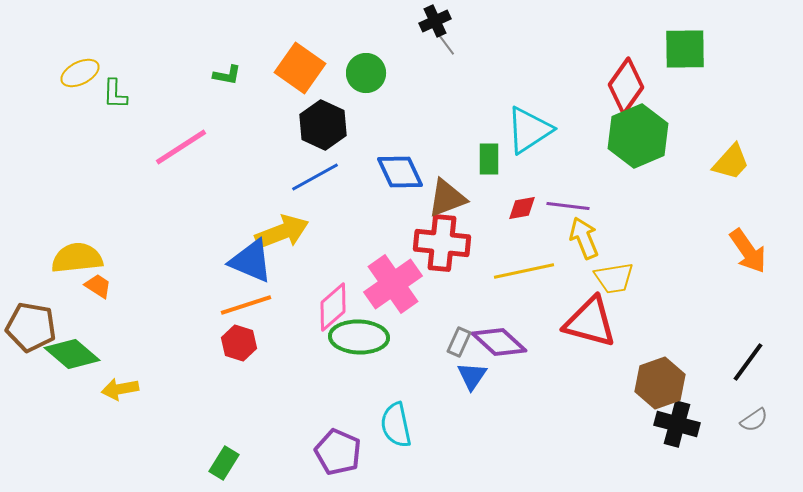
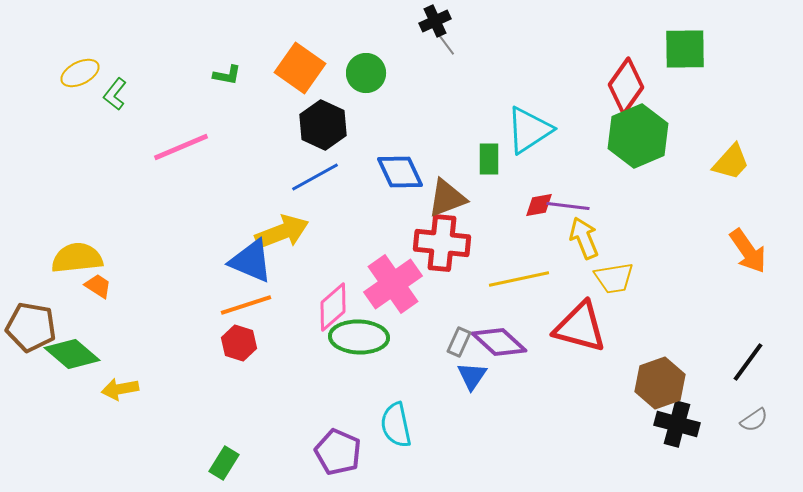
green L-shape at (115, 94): rotated 36 degrees clockwise
pink line at (181, 147): rotated 10 degrees clockwise
red diamond at (522, 208): moved 17 px right, 3 px up
yellow line at (524, 271): moved 5 px left, 8 px down
red triangle at (590, 322): moved 10 px left, 5 px down
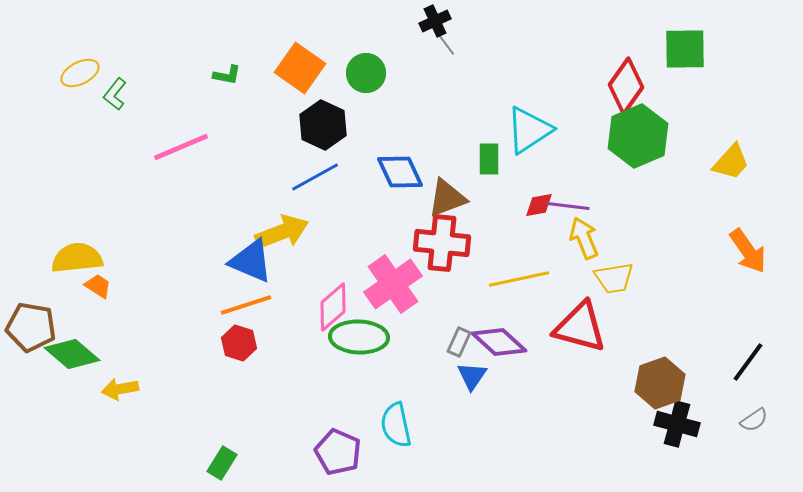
green rectangle at (224, 463): moved 2 px left
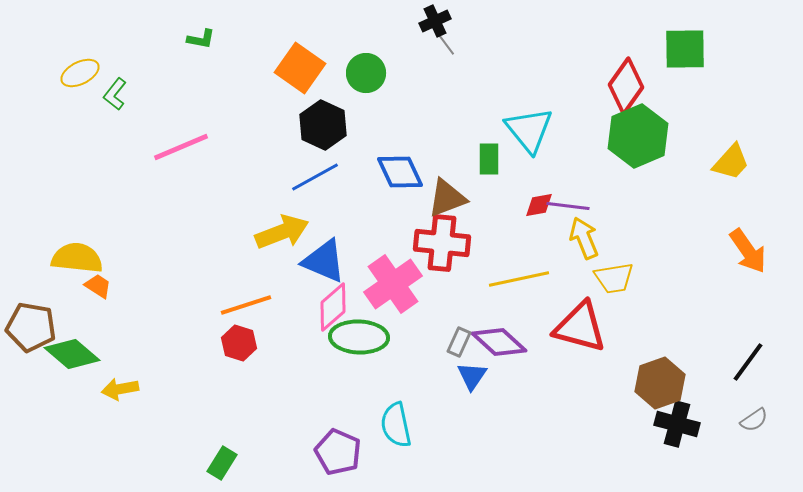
green L-shape at (227, 75): moved 26 px left, 36 px up
cyan triangle at (529, 130): rotated 36 degrees counterclockwise
yellow semicircle at (77, 258): rotated 12 degrees clockwise
blue triangle at (251, 261): moved 73 px right
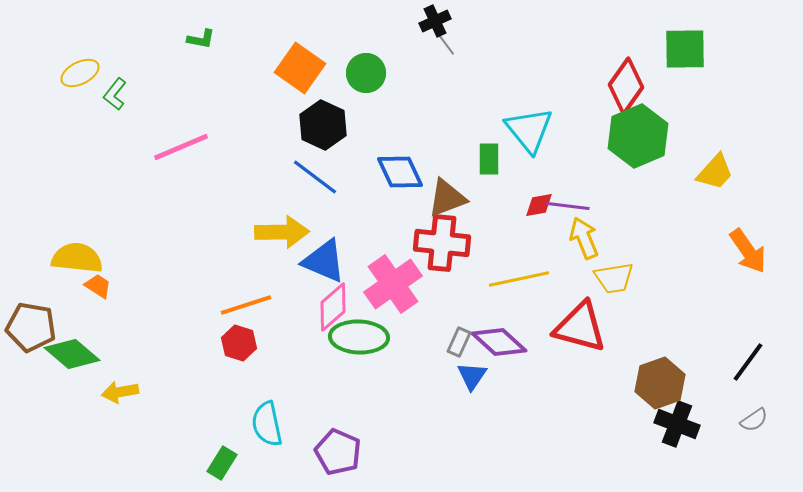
yellow trapezoid at (731, 162): moved 16 px left, 10 px down
blue line at (315, 177): rotated 66 degrees clockwise
yellow arrow at (282, 232): rotated 20 degrees clockwise
yellow arrow at (120, 389): moved 3 px down
black cross at (677, 424): rotated 6 degrees clockwise
cyan semicircle at (396, 425): moved 129 px left, 1 px up
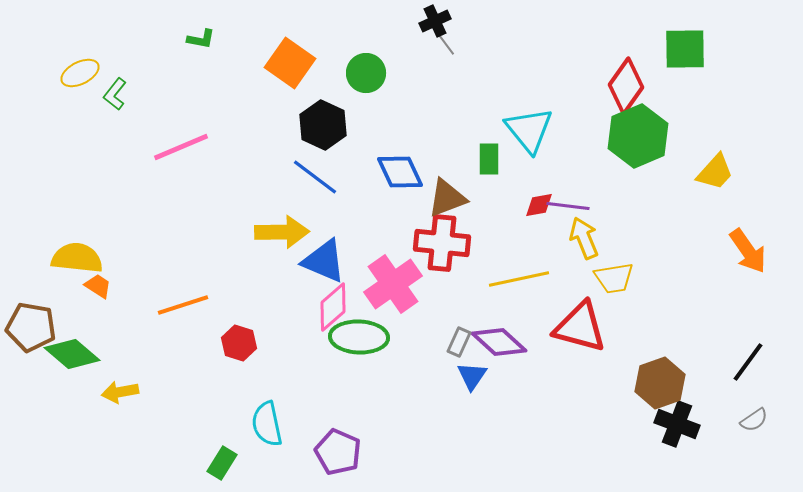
orange square at (300, 68): moved 10 px left, 5 px up
orange line at (246, 305): moved 63 px left
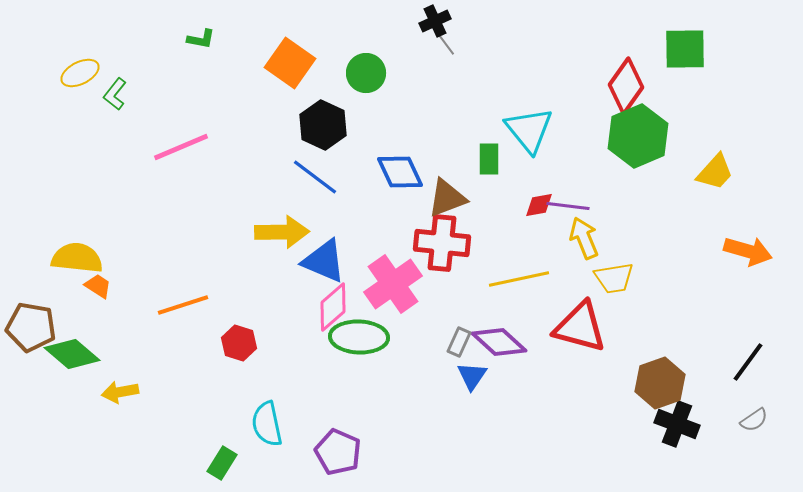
orange arrow at (748, 251): rotated 39 degrees counterclockwise
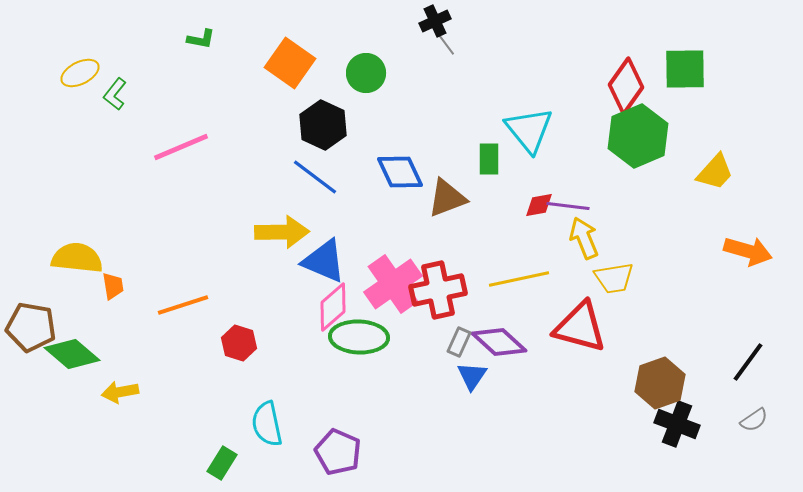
green square at (685, 49): moved 20 px down
red cross at (442, 243): moved 4 px left, 47 px down; rotated 18 degrees counterclockwise
orange trapezoid at (98, 286): moved 15 px right; rotated 48 degrees clockwise
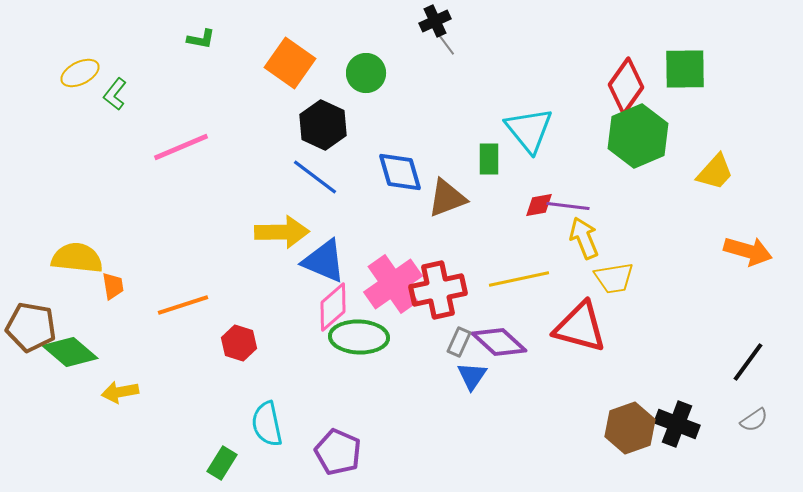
blue diamond at (400, 172): rotated 9 degrees clockwise
green diamond at (72, 354): moved 2 px left, 2 px up
brown hexagon at (660, 383): moved 30 px left, 45 px down
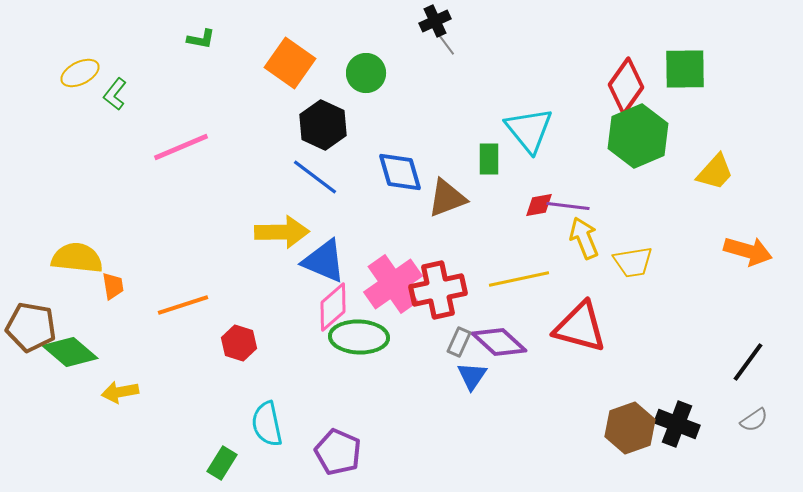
yellow trapezoid at (614, 278): moved 19 px right, 16 px up
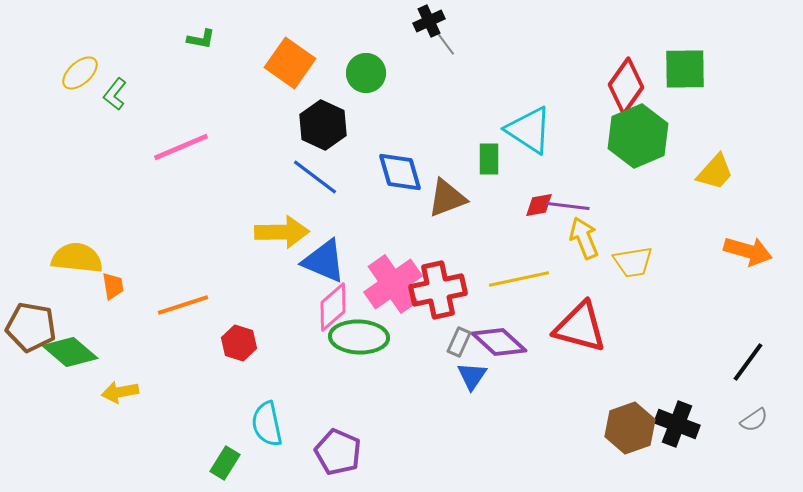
black cross at (435, 21): moved 6 px left
yellow ellipse at (80, 73): rotated 15 degrees counterclockwise
cyan triangle at (529, 130): rotated 18 degrees counterclockwise
green rectangle at (222, 463): moved 3 px right
